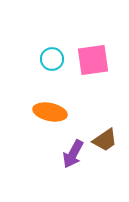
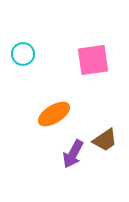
cyan circle: moved 29 px left, 5 px up
orange ellipse: moved 4 px right, 2 px down; rotated 44 degrees counterclockwise
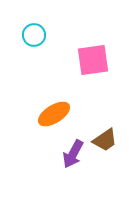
cyan circle: moved 11 px right, 19 px up
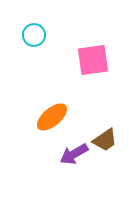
orange ellipse: moved 2 px left, 3 px down; rotated 8 degrees counterclockwise
purple arrow: moved 1 px right; rotated 32 degrees clockwise
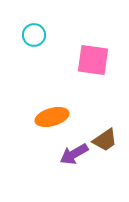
pink square: rotated 16 degrees clockwise
orange ellipse: rotated 24 degrees clockwise
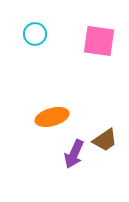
cyan circle: moved 1 px right, 1 px up
pink square: moved 6 px right, 19 px up
purple arrow: rotated 36 degrees counterclockwise
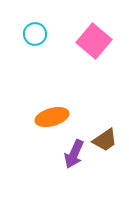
pink square: moved 5 px left; rotated 32 degrees clockwise
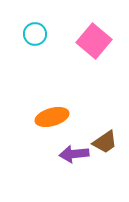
brown trapezoid: moved 2 px down
purple arrow: rotated 60 degrees clockwise
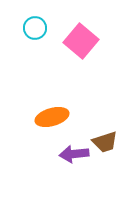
cyan circle: moved 6 px up
pink square: moved 13 px left
brown trapezoid: rotated 16 degrees clockwise
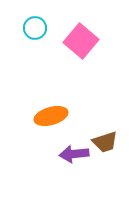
orange ellipse: moved 1 px left, 1 px up
